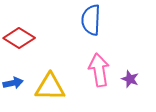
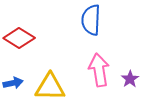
purple star: rotated 18 degrees clockwise
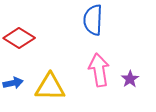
blue semicircle: moved 2 px right
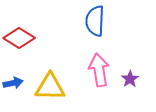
blue semicircle: moved 2 px right, 1 px down
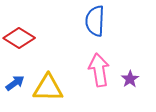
blue arrow: moved 2 px right; rotated 24 degrees counterclockwise
yellow triangle: moved 2 px left, 1 px down
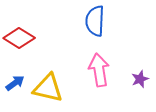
purple star: moved 10 px right; rotated 12 degrees clockwise
yellow triangle: rotated 12 degrees clockwise
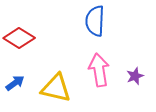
purple star: moved 5 px left, 3 px up
yellow triangle: moved 8 px right
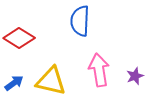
blue semicircle: moved 15 px left
blue arrow: moved 1 px left
yellow triangle: moved 5 px left, 7 px up
